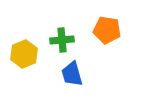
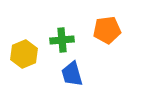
orange pentagon: rotated 16 degrees counterclockwise
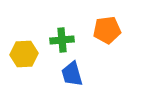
yellow hexagon: rotated 20 degrees clockwise
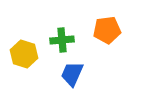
yellow hexagon: rotated 20 degrees clockwise
blue trapezoid: rotated 40 degrees clockwise
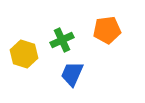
green cross: rotated 20 degrees counterclockwise
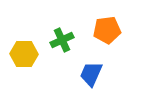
yellow hexagon: rotated 16 degrees counterclockwise
blue trapezoid: moved 19 px right
